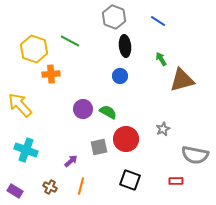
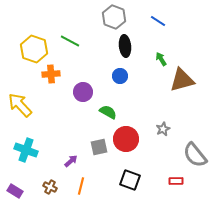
purple circle: moved 17 px up
gray semicircle: rotated 40 degrees clockwise
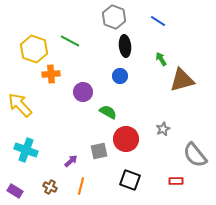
gray square: moved 4 px down
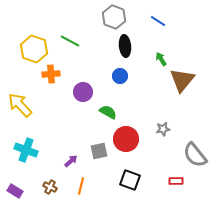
brown triangle: rotated 36 degrees counterclockwise
gray star: rotated 16 degrees clockwise
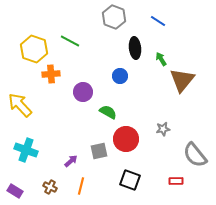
black ellipse: moved 10 px right, 2 px down
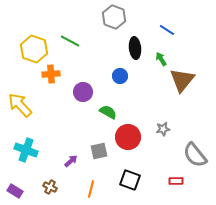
blue line: moved 9 px right, 9 px down
red circle: moved 2 px right, 2 px up
orange line: moved 10 px right, 3 px down
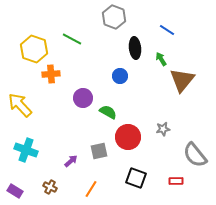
green line: moved 2 px right, 2 px up
purple circle: moved 6 px down
black square: moved 6 px right, 2 px up
orange line: rotated 18 degrees clockwise
